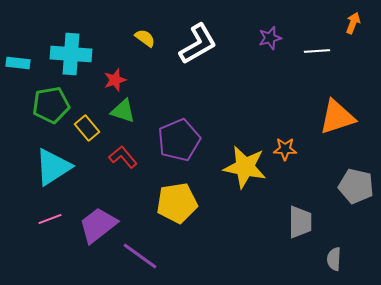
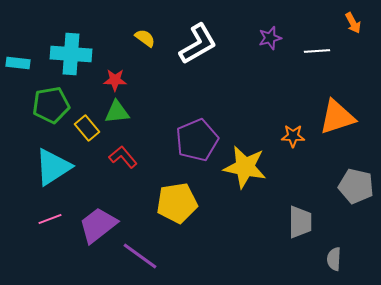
orange arrow: rotated 130 degrees clockwise
red star: rotated 20 degrees clockwise
green triangle: moved 6 px left, 1 px down; rotated 24 degrees counterclockwise
purple pentagon: moved 18 px right
orange star: moved 8 px right, 13 px up
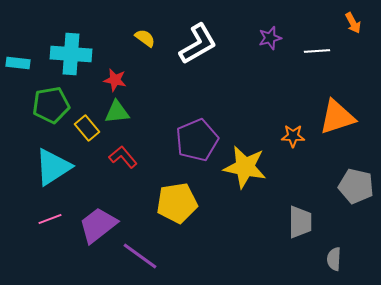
red star: rotated 10 degrees clockwise
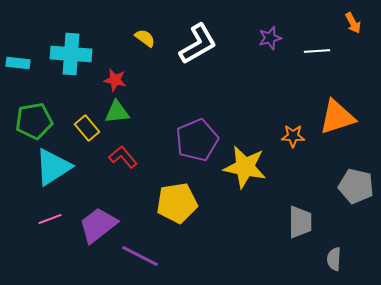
green pentagon: moved 17 px left, 16 px down
purple line: rotated 9 degrees counterclockwise
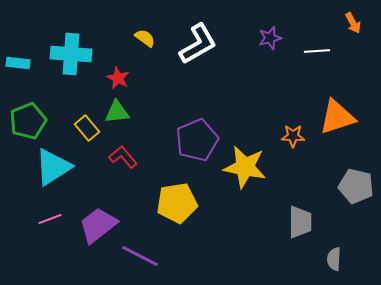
red star: moved 3 px right, 2 px up; rotated 15 degrees clockwise
green pentagon: moved 6 px left; rotated 12 degrees counterclockwise
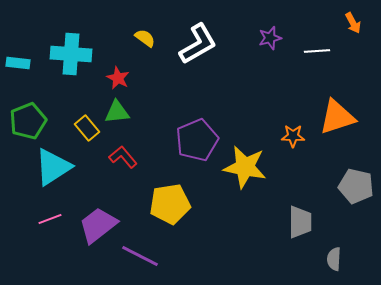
yellow pentagon: moved 7 px left, 1 px down
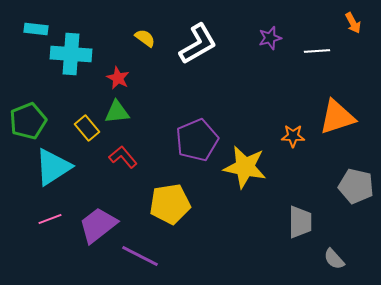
cyan rectangle: moved 18 px right, 34 px up
gray semicircle: rotated 45 degrees counterclockwise
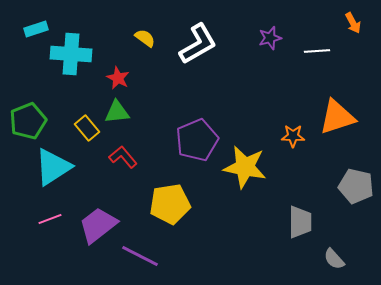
cyan rectangle: rotated 25 degrees counterclockwise
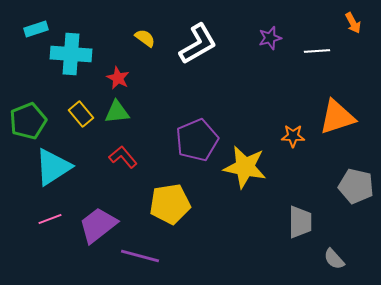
yellow rectangle: moved 6 px left, 14 px up
purple line: rotated 12 degrees counterclockwise
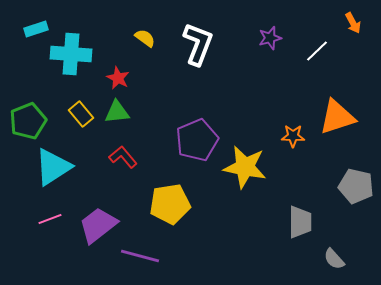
white L-shape: rotated 39 degrees counterclockwise
white line: rotated 40 degrees counterclockwise
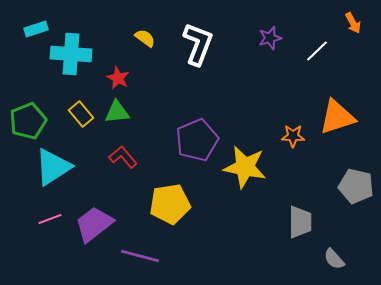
purple trapezoid: moved 4 px left, 1 px up
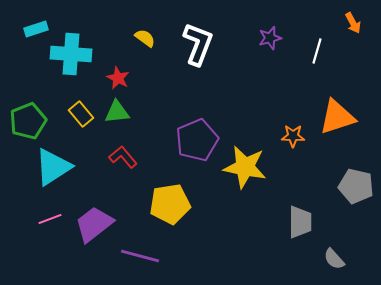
white line: rotated 30 degrees counterclockwise
